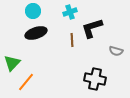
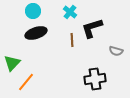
cyan cross: rotated 32 degrees counterclockwise
black cross: rotated 20 degrees counterclockwise
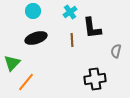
cyan cross: rotated 16 degrees clockwise
black L-shape: rotated 80 degrees counterclockwise
black ellipse: moved 5 px down
gray semicircle: rotated 88 degrees clockwise
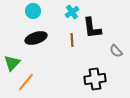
cyan cross: moved 2 px right
gray semicircle: rotated 56 degrees counterclockwise
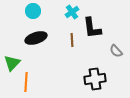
orange line: rotated 36 degrees counterclockwise
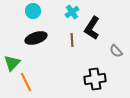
black L-shape: rotated 40 degrees clockwise
orange line: rotated 30 degrees counterclockwise
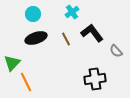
cyan circle: moved 3 px down
black L-shape: moved 5 px down; rotated 110 degrees clockwise
brown line: moved 6 px left, 1 px up; rotated 24 degrees counterclockwise
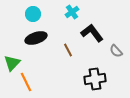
brown line: moved 2 px right, 11 px down
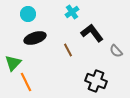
cyan circle: moved 5 px left
black ellipse: moved 1 px left
green triangle: moved 1 px right
black cross: moved 1 px right, 2 px down; rotated 30 degrees clockwise
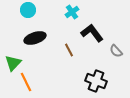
cyan circle: moved 4 px up
brown line: moved 1 px right
